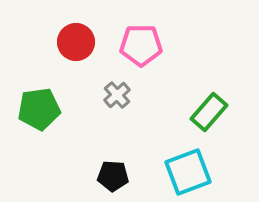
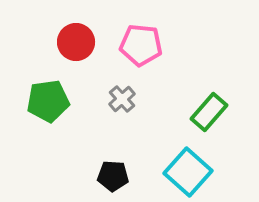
pink pentagon: rotated 6 degrees clockwise
gray cross: moved 5 px right, 4 px down
green pentagon: moved 9 px right, 8 px up
cyan square: rotated 27 degrees counterclockwise
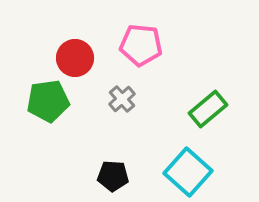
red circle: moved 1 px left, 16 px down
green rectangle: moved 1 px left, 3 px up; rotated 9 degrees clockwise
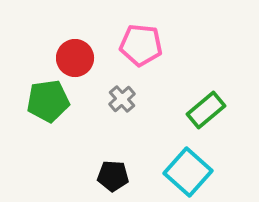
green rectangle: moved 2 px left, 1 px down
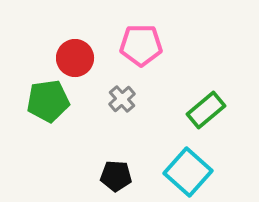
pink pentagon: rotated 6 degrees counterclockwise
black pentagon: moved 3 px right
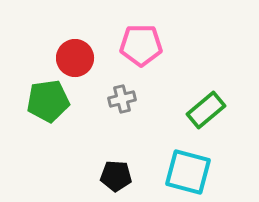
gray cross: rotated 28 degrees clockwise
cyan square: rotated 27 degrees counterclockwise
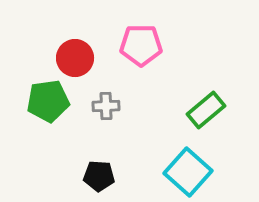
gray cross: moved 16 px left, 7 px down; rotated 12 degrees clockwise
cyan square: rotated 27 degrees clockwise
black pentagon: moved 17 px left
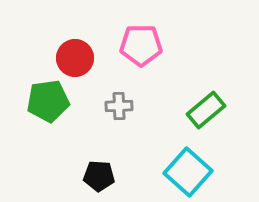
gray cross: moved 13 px right
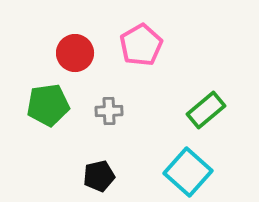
pink pentagon: rotated 30 degrees counterclockwise
red circle: moved 5 px up
green pentagon: moved 4 px down
gray cross: moved 10 px left, 5 px down
black pentagon: rotated 16 degrees counterclockwise
